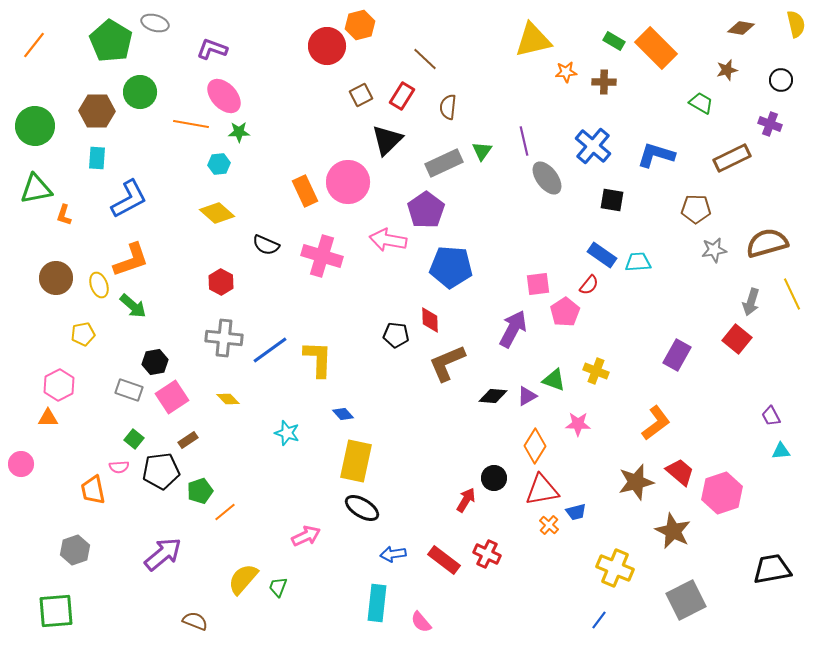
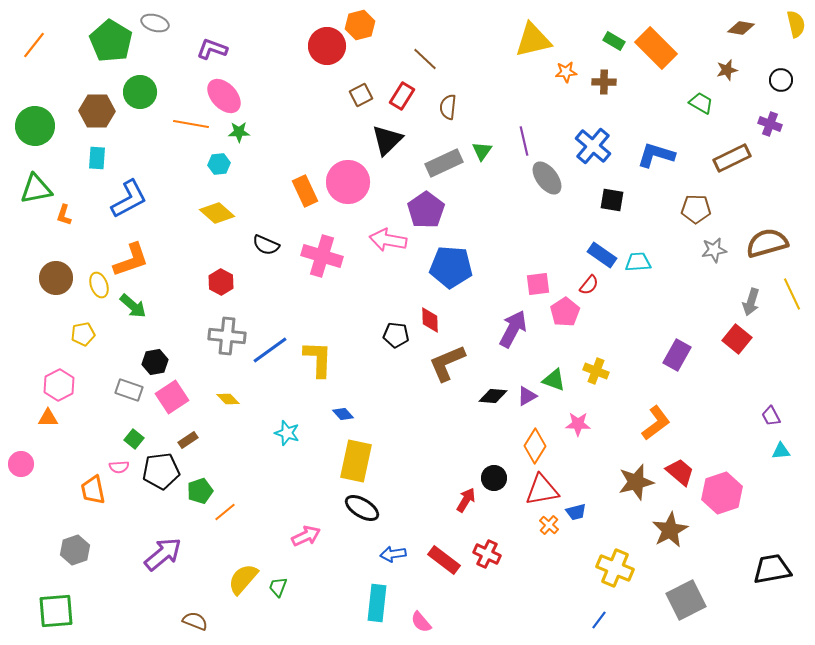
gray cross at (224, 338): moved 3 px right, 2 px up
brown star at (673, 531): moved 3 px left, 1 px up; rotated 18 degrees clockwise
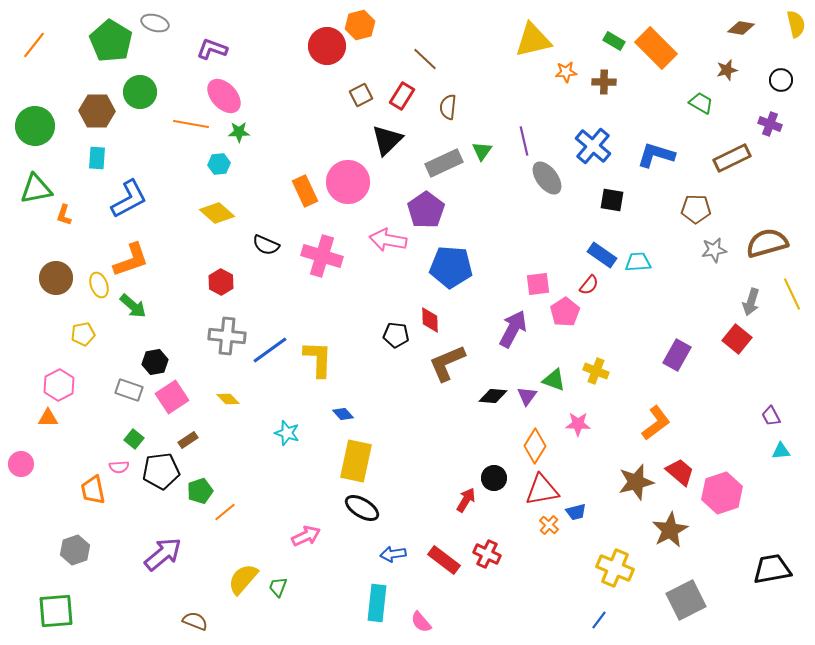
purple triangle at (527, 396): rotated 25 degrees counterclockwise
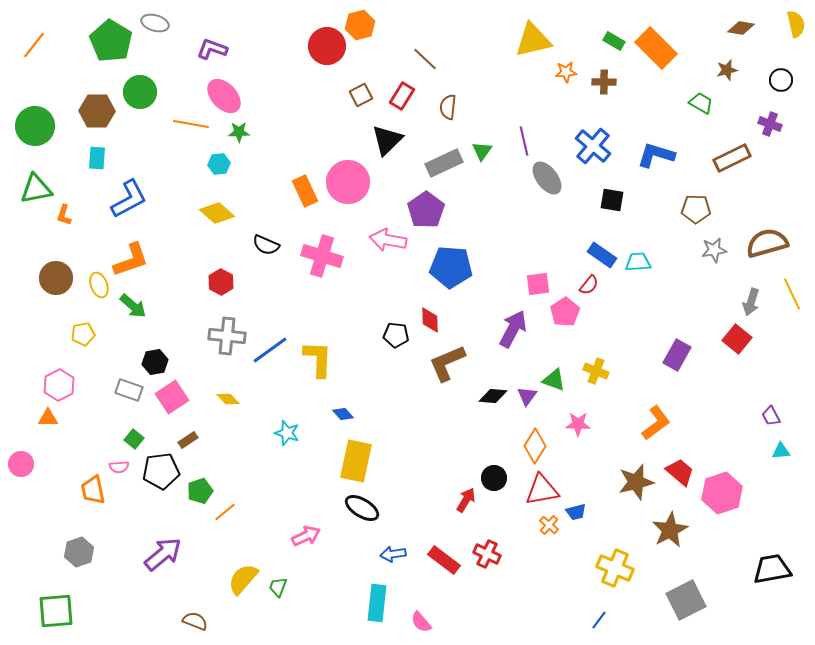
gray hexagon at (75, 550): moved 4 px right, 2 px down
